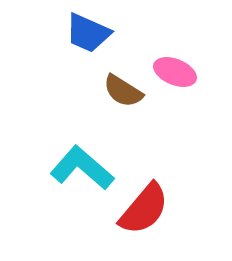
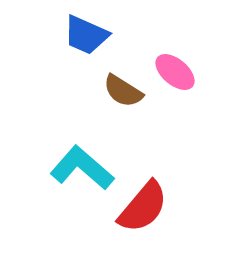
blue trapezoid: moved 2 px left, 2 px down
pink ellipse: rotated 18 degrees clockwise
red semicircle: moved 1 px left, 2 px up
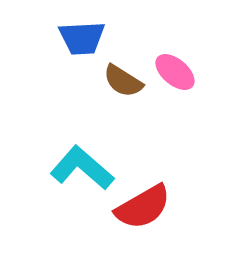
blue trapezoid: moved 4 px left, 3 px down; rotated 27 degrees counterclockwise
brown semicircle: moved 10 px up
red semicircle: rotated 20 degrees clockwise
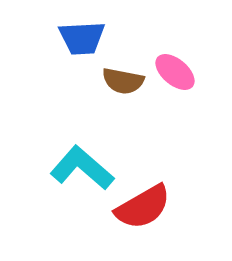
brown semicircle: rotated 21 degrees counterclockwise
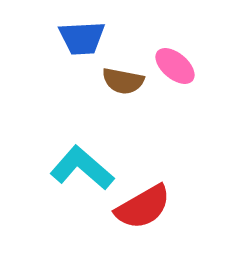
pink ellipse: moved 6 px up
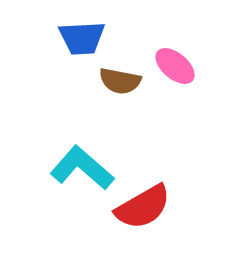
brown semicircle: moved 3 px left
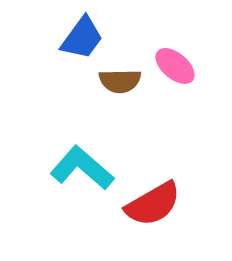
blue trapezoid: rotated 51 degrees counterclockwise
brown semicircle: rotated 12 degrees counterclockwise
red semicircle: moved 10 px right, 3 px up
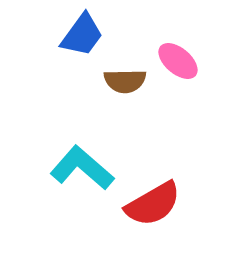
blue trapezoid: moved 3 px up
pink ellipse: moved 3 px right, 5 px up
brown semicircle: moved 5 px right
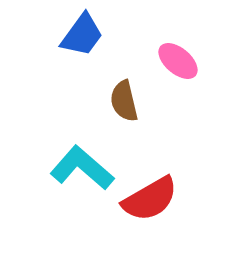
brown semicircle: moved 1 px left, 20 px down; rotated 78 degrees clockwise
red semicircle: moved 3 px left, 5 px up
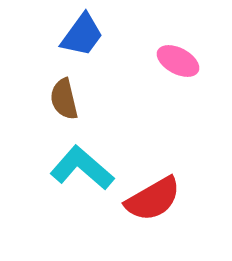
pink ellipse: rotated 12 degrees counterclockwise
brown semicircle: moved 60 px left, 2 px up
red semicircle: moved 3 px right
